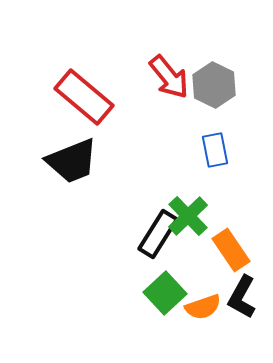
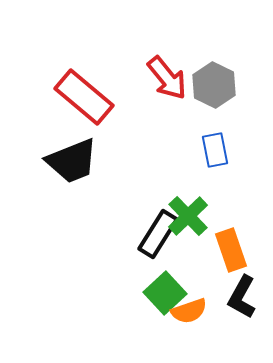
red arrow: moved 2 px left, 1 px down
orange rectangle: rotated 15 degrees clockwise
orange semicircle: moved 14 px left, 4 px down
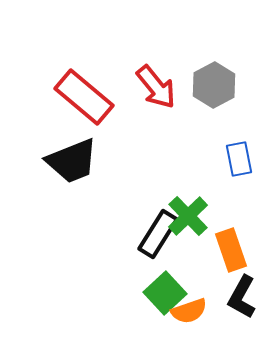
red arrow: moved 11 px left, 9 px down
gray hexagon: rotated 6 degrees clockwise
blue rectangle: moved 24 px right, 9 px down
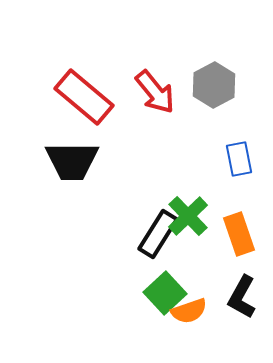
red arrow: moved 1 px left, 5 px down
black trapezoid: rotated 22 degrees clockwise
orange rectangle: moved 8 px right, 16 px up
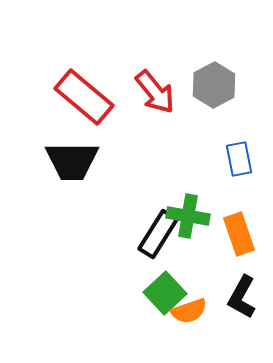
green cross: rotated 36 degrees counterclockwise
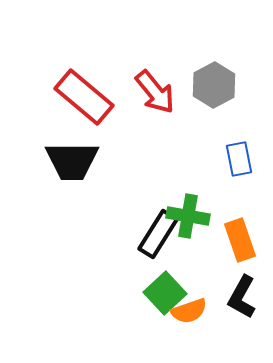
orange rectangle: moved 1 px right, 6 px down
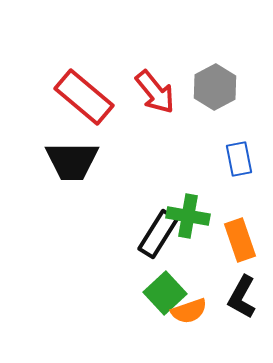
gray hexagon: moved 1 px right, 2 px down
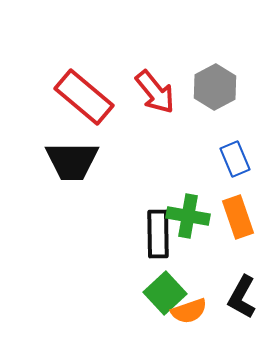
blue rectangle: moved 4 px left; rotated 12 degrees counterclockwise
black rectangle: rotated 33 degrees counterclockwise
orange rectangle: moved 2 px left, 23 px up
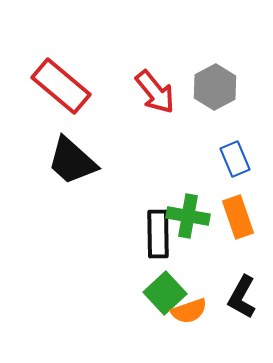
red rectangle: moved 23 px left, 11 px up
black trapezoid: rotated 42 degrees clockwise
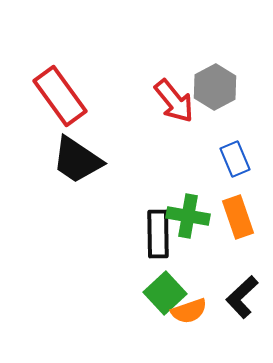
red rectangle: moved 1 px left, 10 px down; rotated 14 degrees clockwise
red arrow: moved 19 px right, 9 px down
black trapezoid: moved 5 px right, 1 px up; rotated 8 degrees counterclockwise
black L-shape: rotated 18 degrees clockwise
